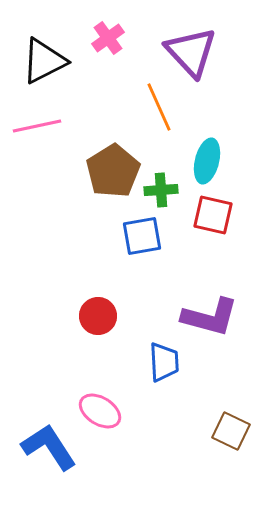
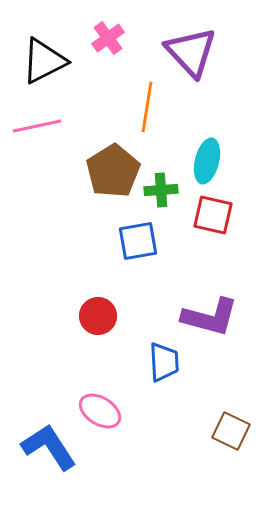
orange line: moved 12 px left; rotated 33 degrees clockwise
blue square: moved 4 px left, 5 px down
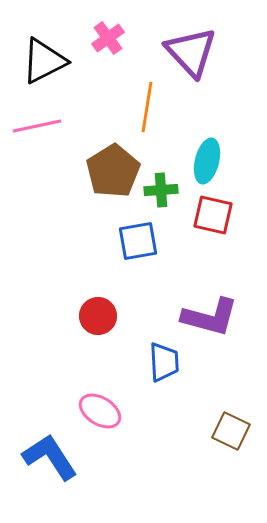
blue L-shape: moved 1 px right, 10 px down
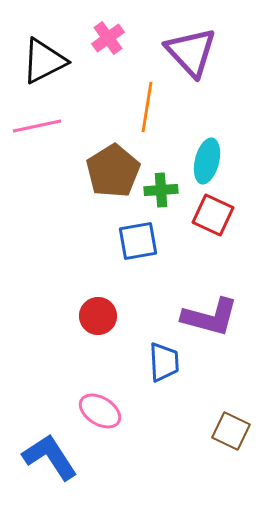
red square: rotated 12 degrees clockwise
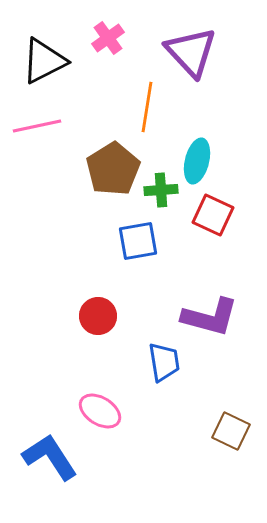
cyan ellipse: moved 10 px left
brown pentagon: moved 2 px up
blue trapezoid: rotated 6 degrees counterclockwise
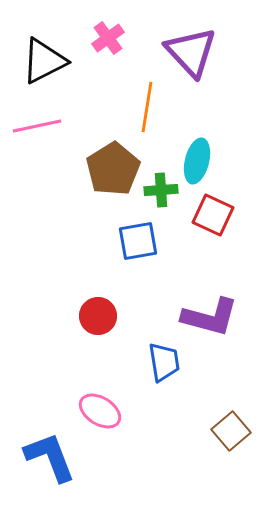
brown square: rotated 24 degrees clockwise
blue L-shape: rotated 12 degrees clockwise
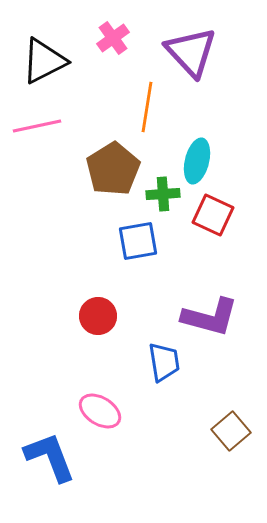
pink cross: moved 5 px right
green cross: moved 2 px right, 4 px down
